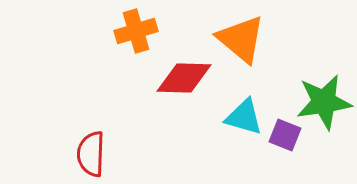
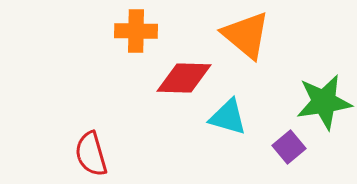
orange cross: rotated 18 degrees clockwise
orange triangle: moved 5 px right, 4 px up
cyan triangle: moved 16 px left
purple square: moved 4 px right, 12 px down; rotated 28 degrees clockwise
red semicircle: rotated 18 degrees counterclockwise
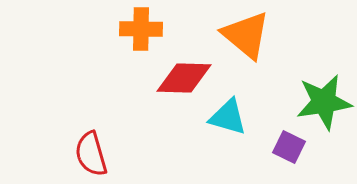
orange cross: moved 5 px right, 2 px up
purple square: rotated 24 degrees counterclockwise
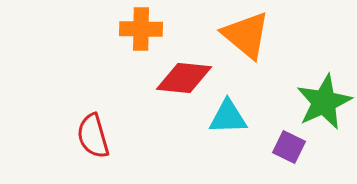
red diamond: rotated 4 degrees clockwise
green star: rotated 16 degrees counterclockwise
cyan triangle: rotated 18 degrees counterclockwise
red semicircle: moved 2 px right, 18 px up
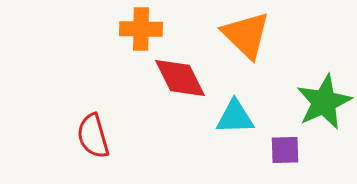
orange triangle: rotated 4 degrees clockwise
red diamond: moved 4 px left; rotated 58 degrees clockwise
cyan triangle: moved 7 px right
purple square: moved 4 px left, 3 px down; rotated 28 degrees counterclockwise
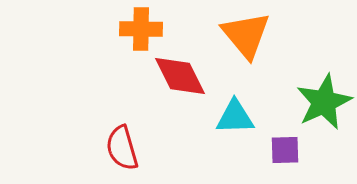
orange triangle: rotated 6 degrees clockwise
red diamond: moved 2 px up
red semicircle: moved 29 px right, 12 px down
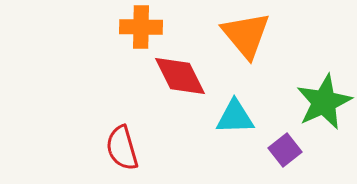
orange cross: moved 2 px up
purple square: rotated 36 degrees counterclockwise
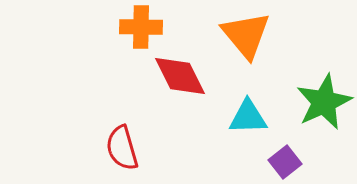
cyan triangle: moved 13 px right
purple square: moved 12 px down
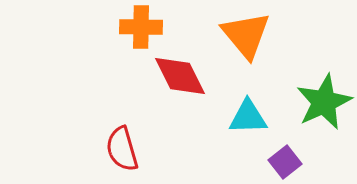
red semicircle: moved 1 px down
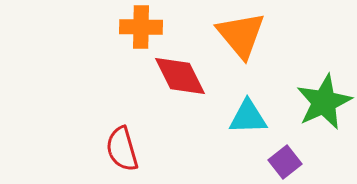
orange triangle: moved 5 px left
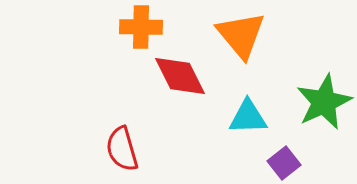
purple square: moved 1 px left, 1 px down
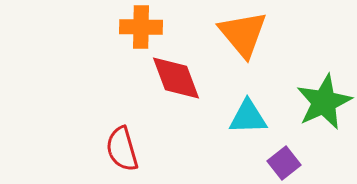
orange triangle: moved 2 px right, 1 px up
red diamond: moved 4 px left, 2 px down; rotated 6 degrees clockwise
